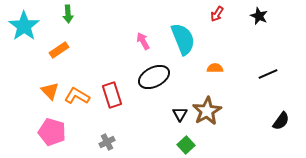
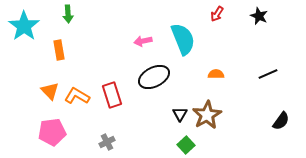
pink arrow: rotated 72 degrees counterclockwise
orange rectangle: rotated 66 degrees counterclockwise
orange semicircle: moved 1 px right, 6 px down
brown star: moved 4 px down
pink pentagon: rotated 24 degrees counterclockwise
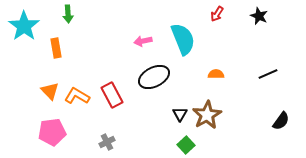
orange rectangle: moved 3 px left, 2 px up
red rectangle: rotated 10 degrees counterclockwise
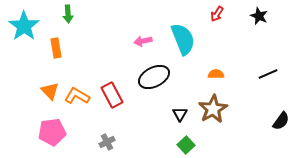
brown star: moved 6 px right, 6 px up
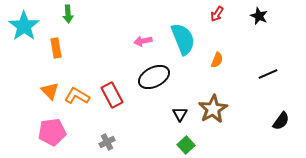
orange semicircle: moved 1 px right, 14 px up; rotated 112 degrees clockwise
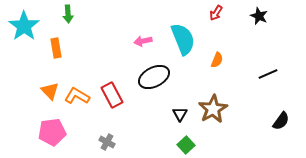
red arrow: moved 1 px left, 1 px up
gray cross: rotated 35 degrees counterclockwise
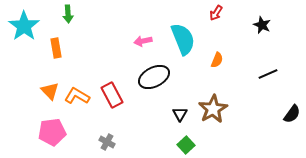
black star: moved 3 px right, 9 px down
black semicircle: moved 11 px right, 7 px up
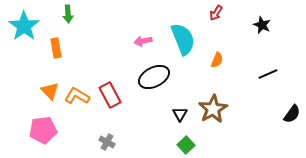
red rectangle: moved 2 px left
pink pentagon: moved 9 px left, 2 px up
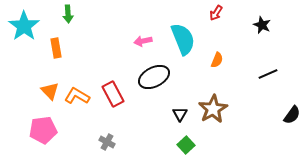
red rectangle: moved 3 px right, 1 px up
black semicircle: moved 1 px down
